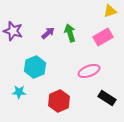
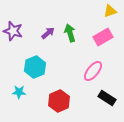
pink ellipse: moved 4 px right; rotated 30 degrees counterclockwise
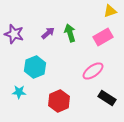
purple star: moved 1 px right, 3 px down
pink ellipse: rotated 15 degrees clockwise
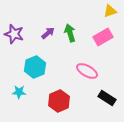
pink ellipse: moved 6 px left; rotated 65 degrees clockwise
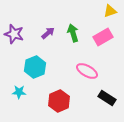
green arrow: moved 3 px right
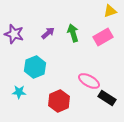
pink ellipse: moved 2 px right, 10 px down
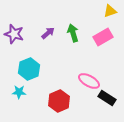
cyan hexagon: moved 6 px left, 2 px down
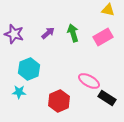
yellow triangle: moved 2 px left, 1 px up; rotated 32 degrees clockwise
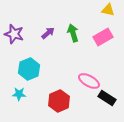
cyan star: moved 2 px down
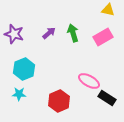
purple arrow: moved 1 px right
cyan hexagon: moved 5 px left
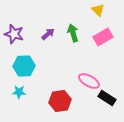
yellow triangle: moved 10 px left; rotated 32 degrees clockwise
purple arrow: moved 1 px left, 1 px down
cyan hexagon: moved 3 px up; rotated 20 degrees clockwise
cyan star: moved 2 px up
red hexagon: moved 1 px right; rotated 15 degrees clockwise
